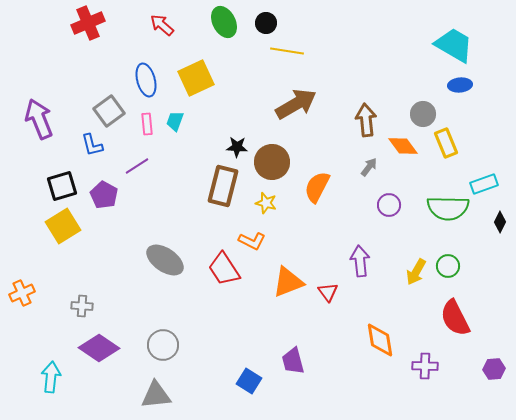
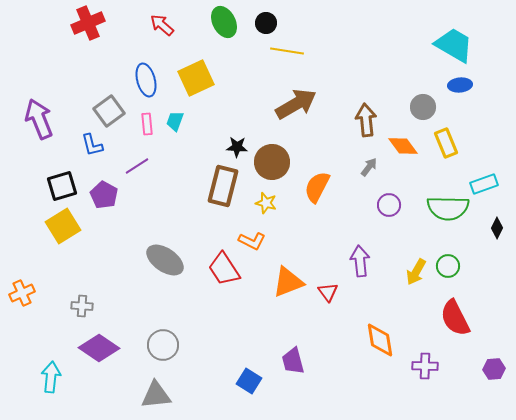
gray circle at (423, 114): moved 7 px up
black diamond at (500, 222): moved 3 px left, 6 px down
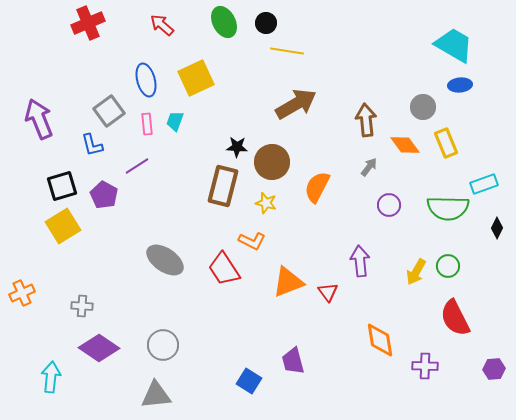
orange diamond at (403, 146): moved 2 px right, 1 px up
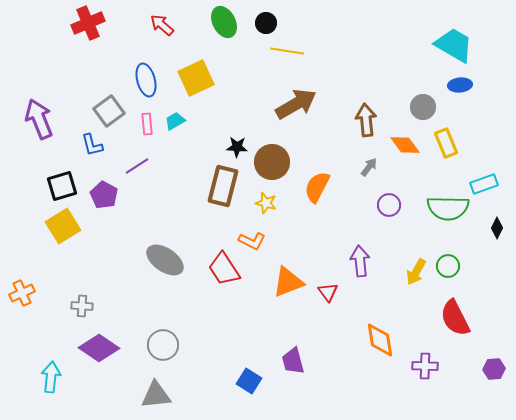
cyan trapezoid at (175, 121): rotated 40 degrees clockwise
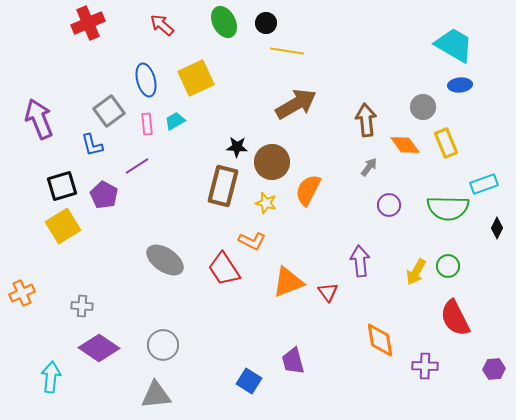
orange semicircle at (317, 187): moved 9 px left, 3 px down
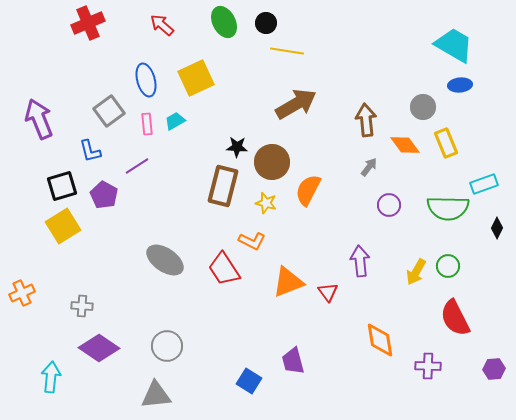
blue L-shape at (92, 145): moved 2 px left, 6 px down
gray circle at (163, 345): moved 4 px right, 1 px down
purple cross at (425, 366): moved 3 px right
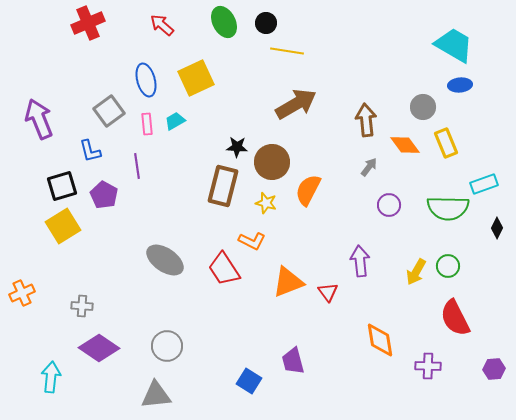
purple line at (137, 166): rotated 65 degrees counterclockwise
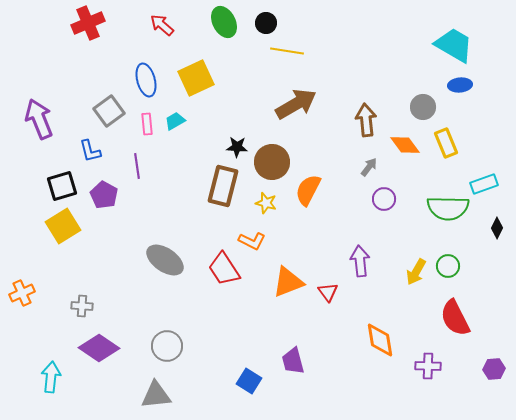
purple circle at (389, 205): moved 5 px left, 6 px up
